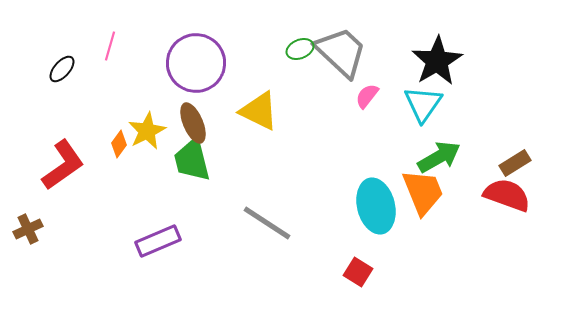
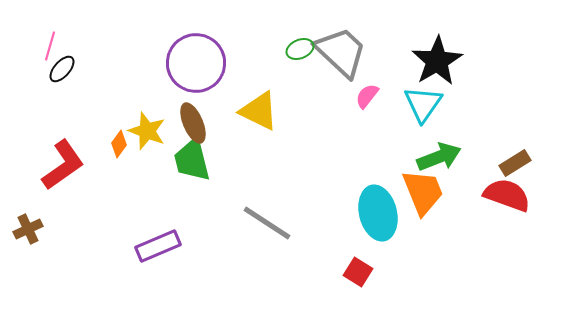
pink line: moved 60 px left
yellow star: rotated 24 degrees counterclockwise
green arrow: rotated 9 degrees clockwise
cyan ellipse: moved 2 px right, 7 px down
purple rectangle: moved 5 px down
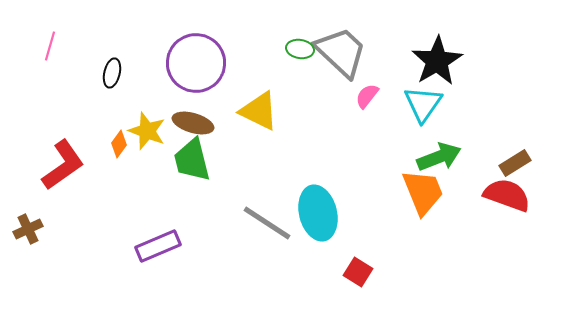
green ellipse: rotated 32 degrees clockwise
black ellipse: moved 50 px right, 4 px down; rotated 28 degrees counterclockwise
brown ellipse: rotated 51 degrees counterclockwise
cyan ellipse: moved 60 px left
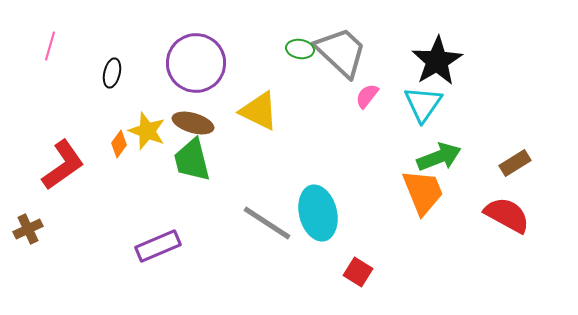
red semicircle: moved 20 px down; rotated 9 degrees clockwise
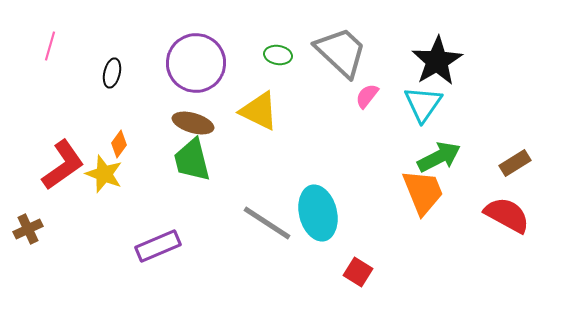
green ellipse: moved 22 px left, 6 px down
yellow star: moved 43 px left, 43 px down
green arrow: rotated 6 degrees counterclockwise
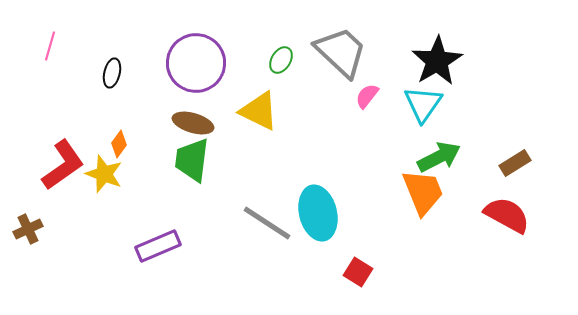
green ellipse: moved 3 px right, 5 px down; rotated 68 degrees counterclockwise
green trapezoid: rotated 21 degrees clockwise
